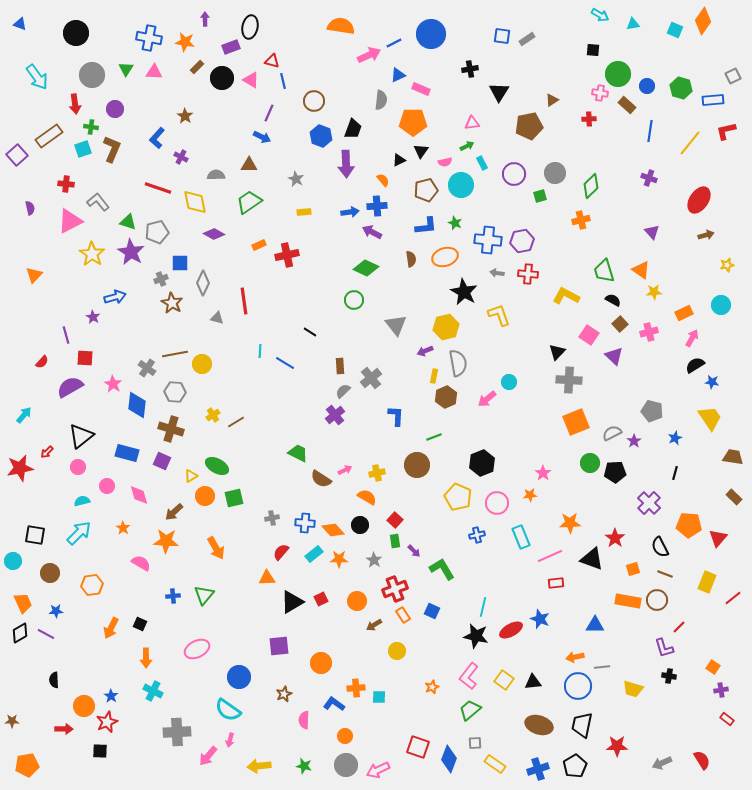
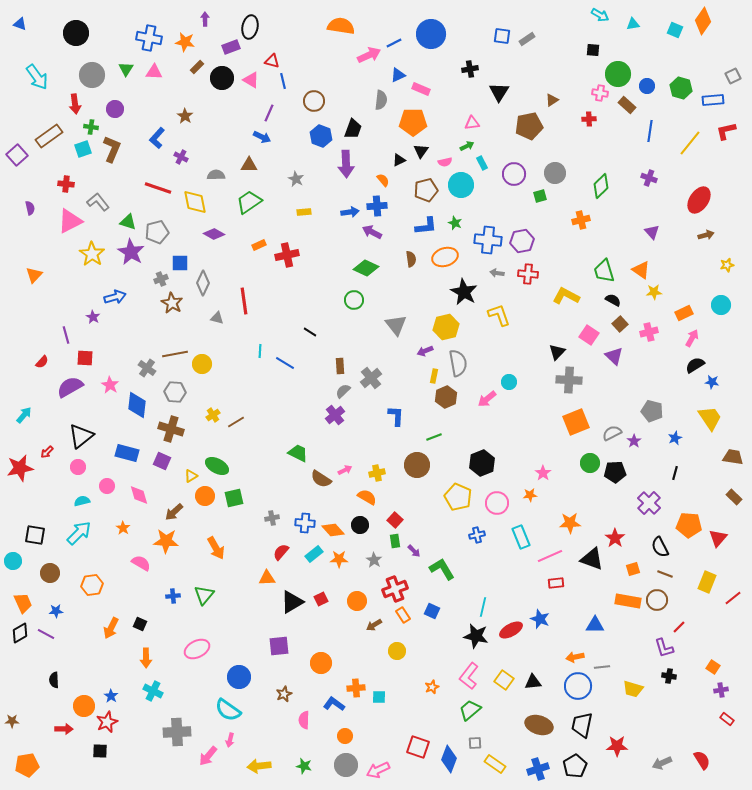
green diamond at (591, 186): moved 10 px right
pink star at (113, 384): moved 3 px left, 1 px down
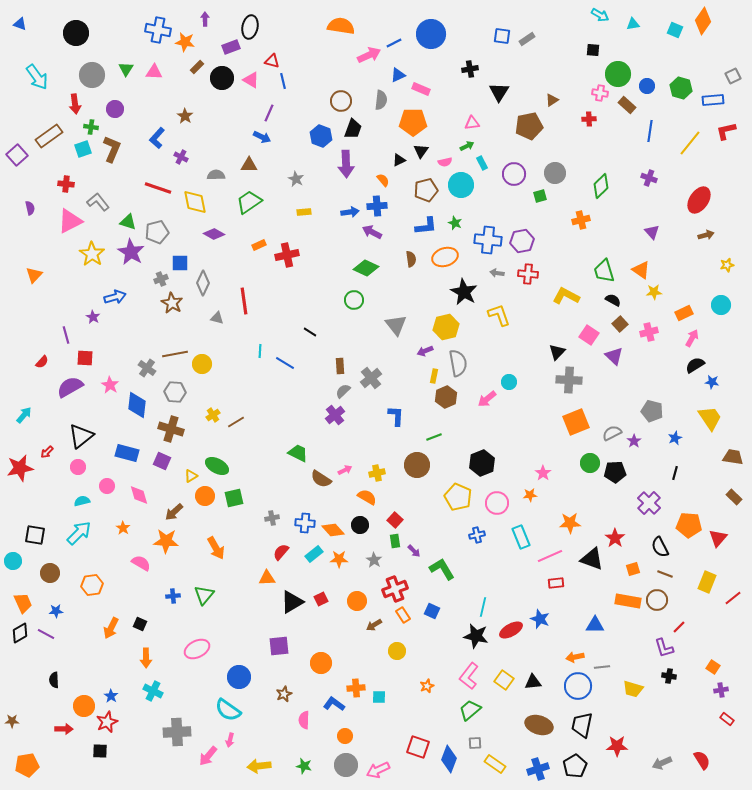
blue cross at (149, 38): moved 9 px right, 8 px up
brown circle at (314, 101): moved 27 px right
orange star at (432, 687): moved 5 px left, 1 px up
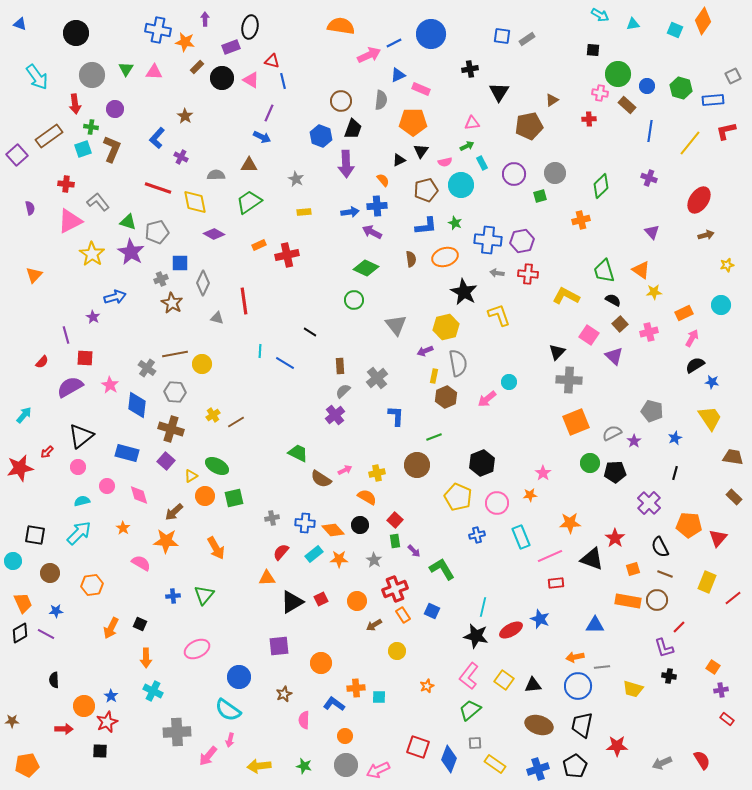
gray cross at (371, 378): moved 6 px right
purple square at (162, 461): moved 4 px right; rotated 18 degrees clockwise
black triangle at (533, 682): moved 3 px down
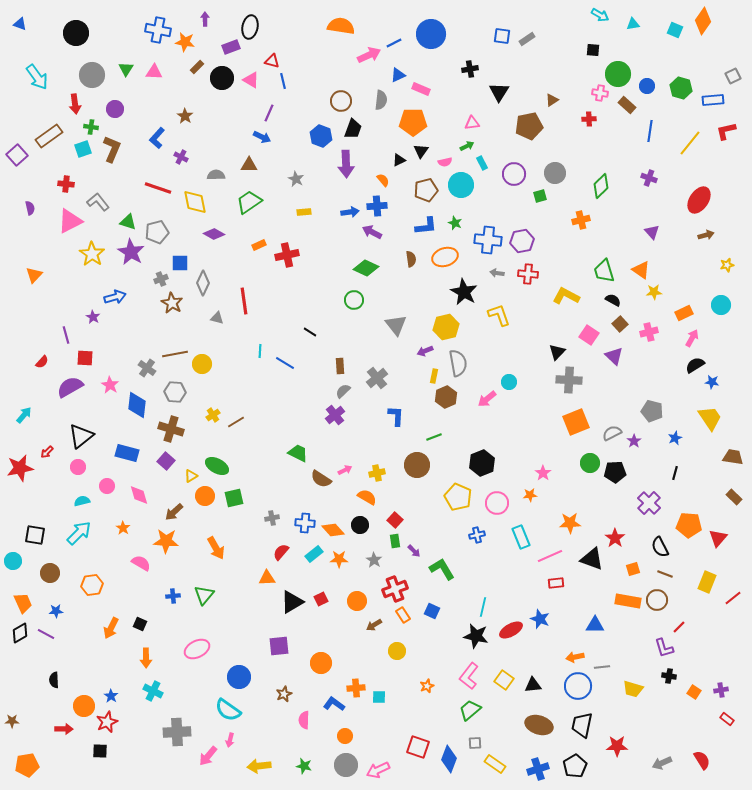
orange square at (713, 667): moved 19 px left, 25 px down
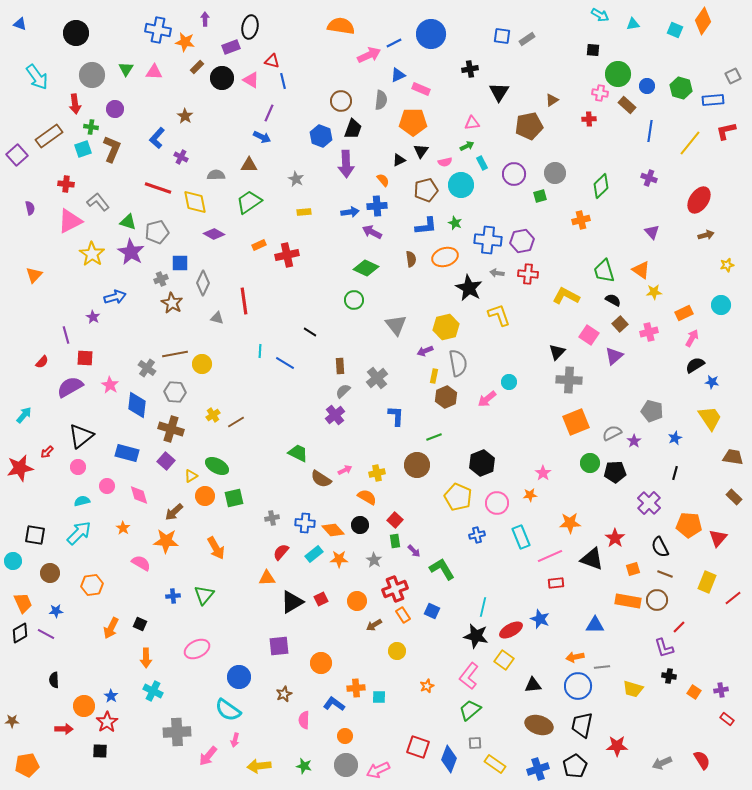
black star at (464, 292): moved 5 px right, 4 px up
purple triangle at (614, 356): rotated 36 degrees clockwise
yellow square at (504, 680): moved 20 px up
red star at (107, 722): rotated 10 degrees counterclockwise
pink arrow at (230, 740): moved 5 px right
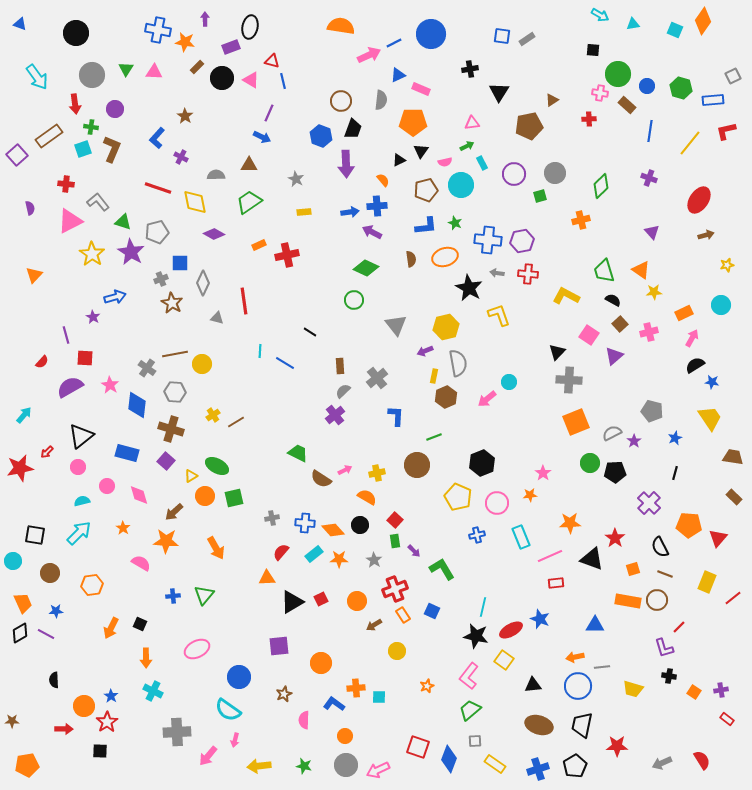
green triangle at (128, 222): moved 5 px left
gray square at (475, 743): moved 2 px up
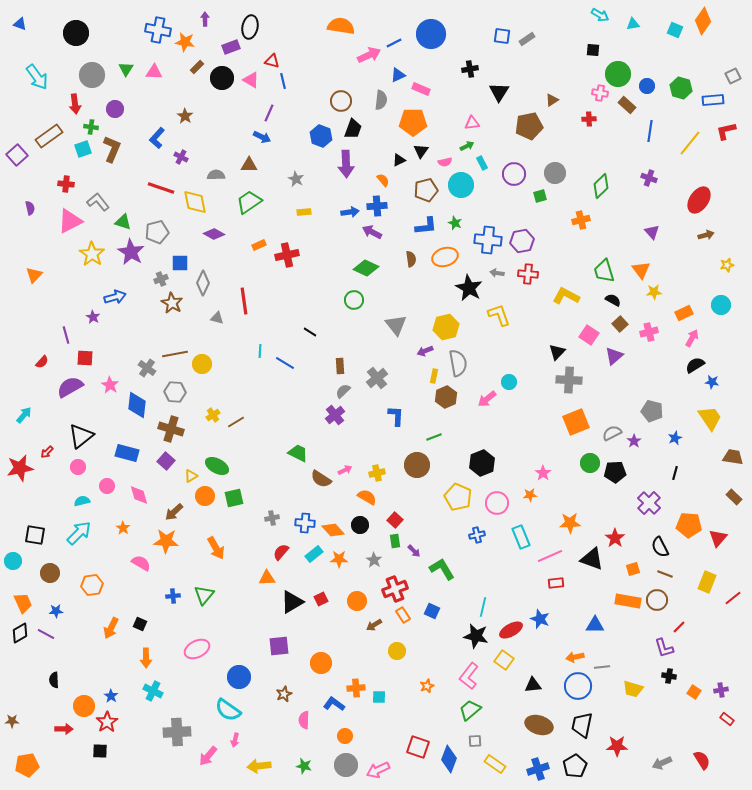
red line at (158, 188): moved 3 px right
orange triangle at (641, 270): rotated 18 degrees clockwise
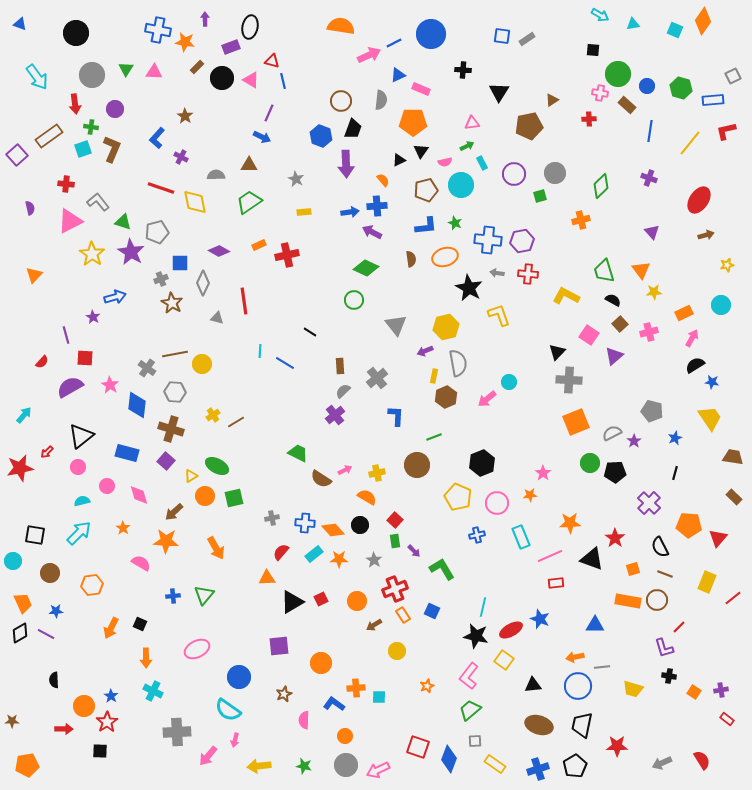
black cross at (470, 69): moved 7 px left, 1 px down; rotated 14 degrees clockwise
purple diamond at (214, 234): moved 5 px right, 17 px down
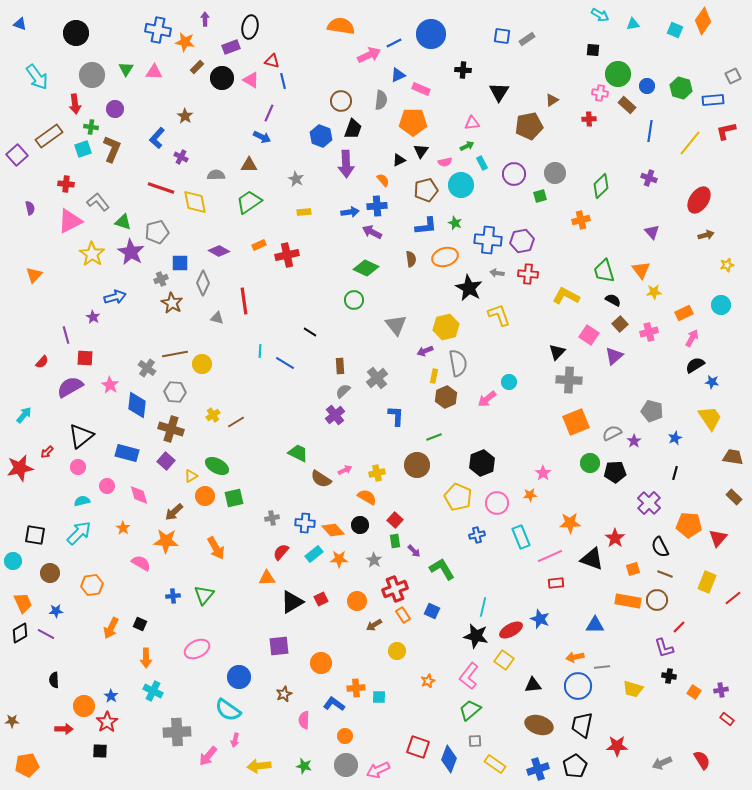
orange star at (427, 686): moved 1 px right, 5 px up
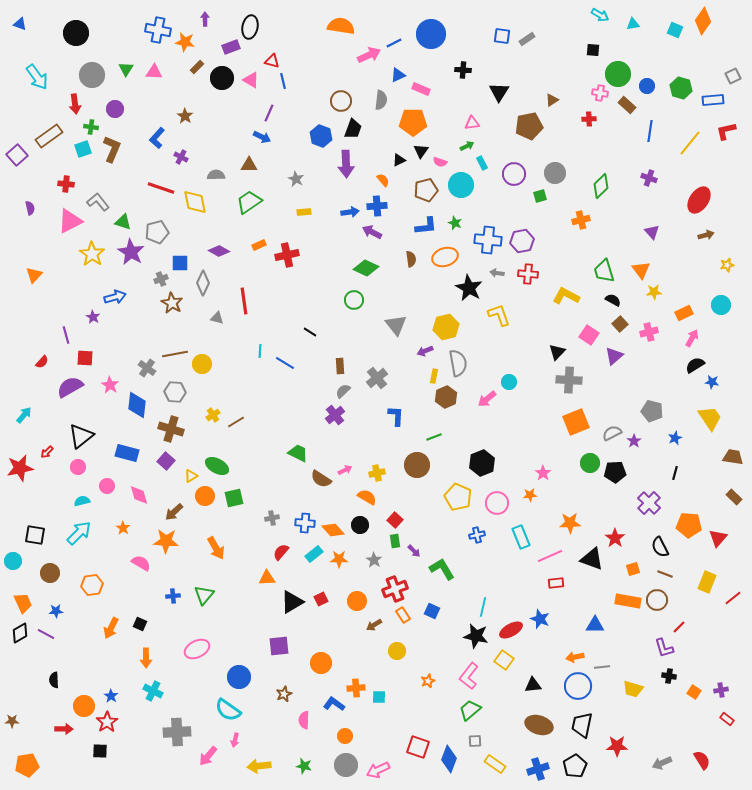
pink semicircle at (445, 162): moved 5 px left; rotated 32 degrees clockwise
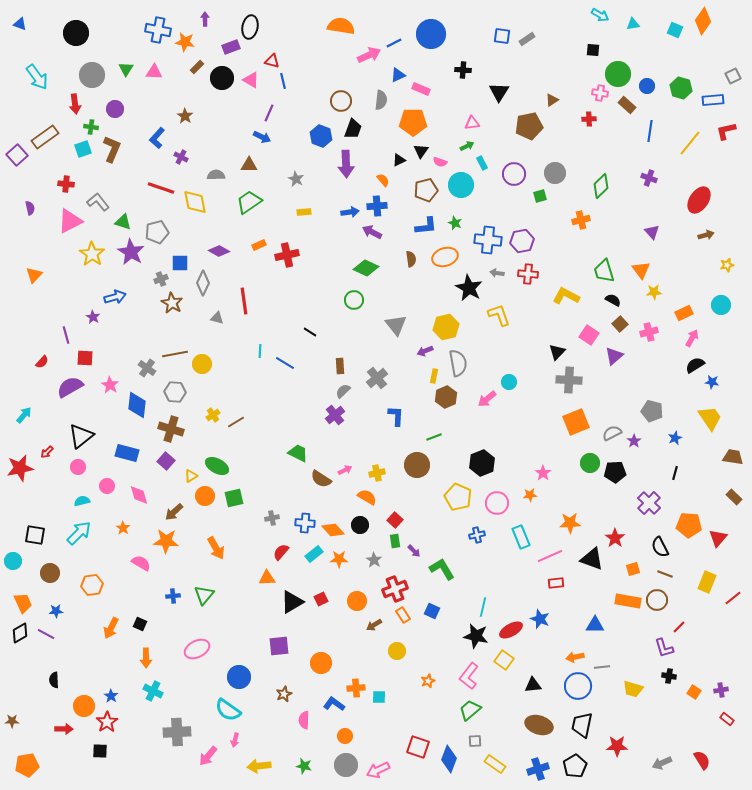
brown rectangle at (49, 136): moved 4 px left, 1 px down
